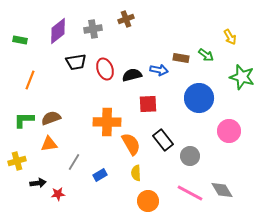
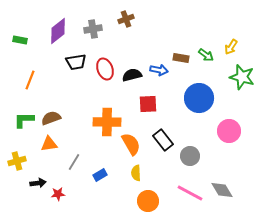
yellow arrow: moved 1 px right, 10 px down; rotated 63 degrees clockwise
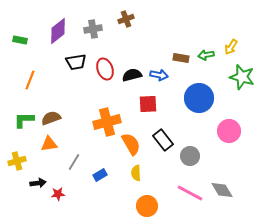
green arrow: rotated 133 degrees clockwise
blue arrow: moved 5 px down
orange cross: rotated 16 degrees counterclockwise
orange circle: moved 1 px left, 5 px down
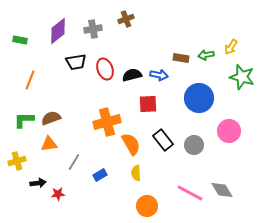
gray circle: moved 4 px right, 11 px up
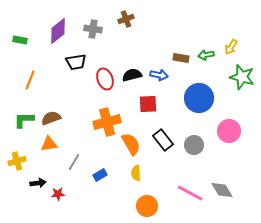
gray cross: rotated 18 degrees clockwise
red ellipse: moved 10 px down
